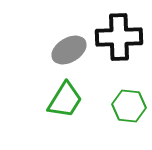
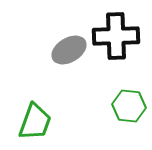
black cross: moved 3 px left, 1 px up
green trapezoid: moved 30 px left, 22 px down; rotated 12 degrees counterclockwise
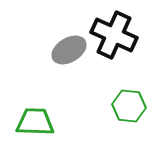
black cross: moved 2 px left, 1 px up; rotated 27 degrees clockwise
green trapezoid: rotated 108 degrees counterclockwise
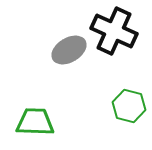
black cross: moved 4 px up
green hexagon: rotated 8 degrees clockwise
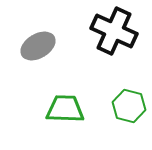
gray ellipse: moved 31 px left, 4 px up
green trapezoid: moved 30 px right, 13 px up
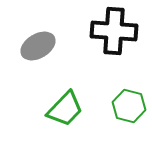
black cross: rotated 21 degrees counterclockwise
green trapezoid: rotated 132 degrees clockwise
